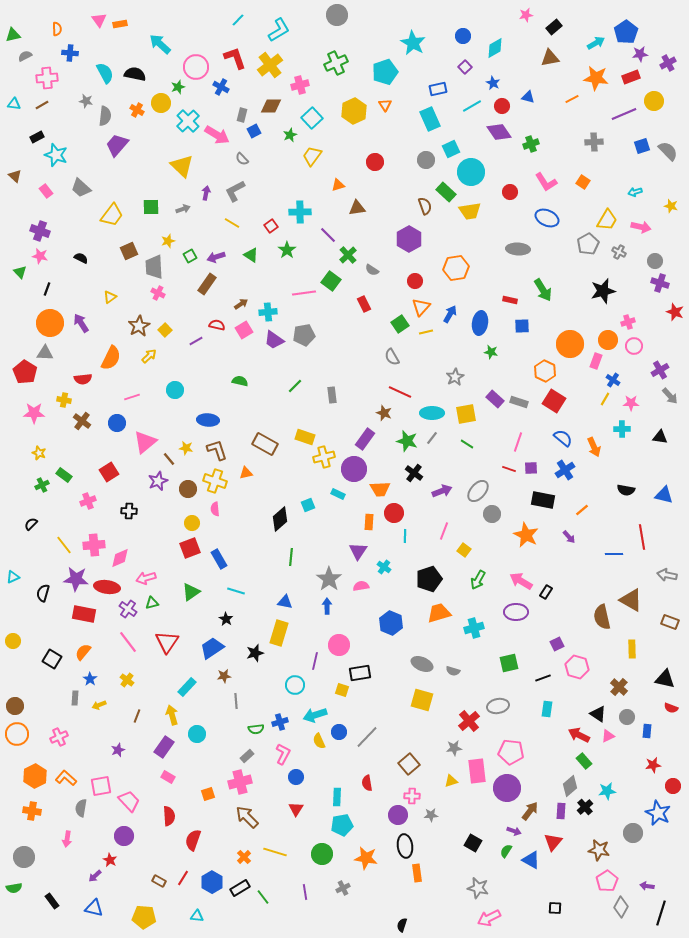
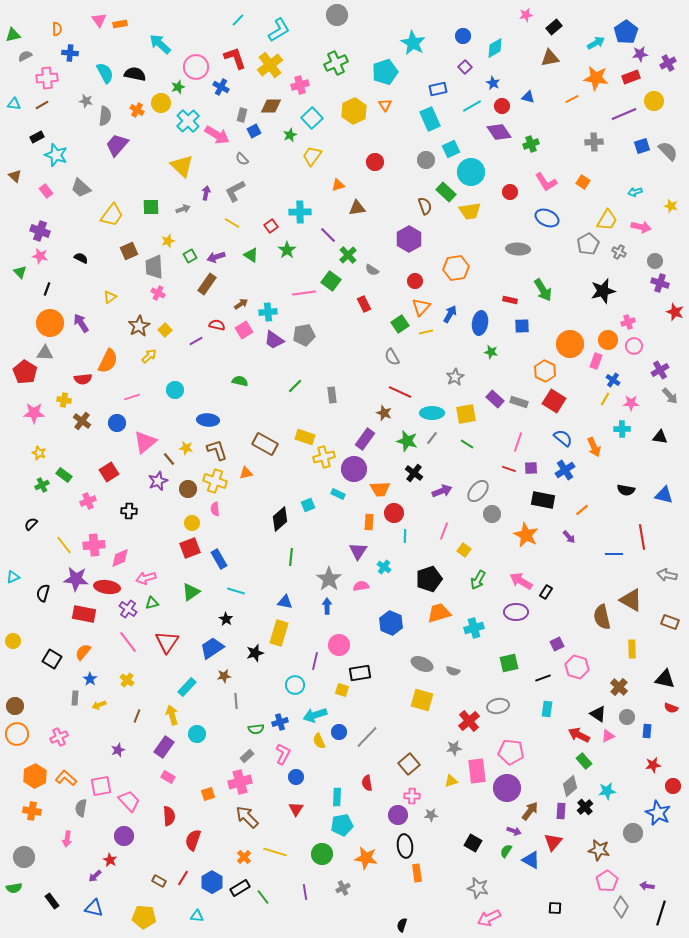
orange semicircle at (111, 358): moved 3 px left, 3 px down
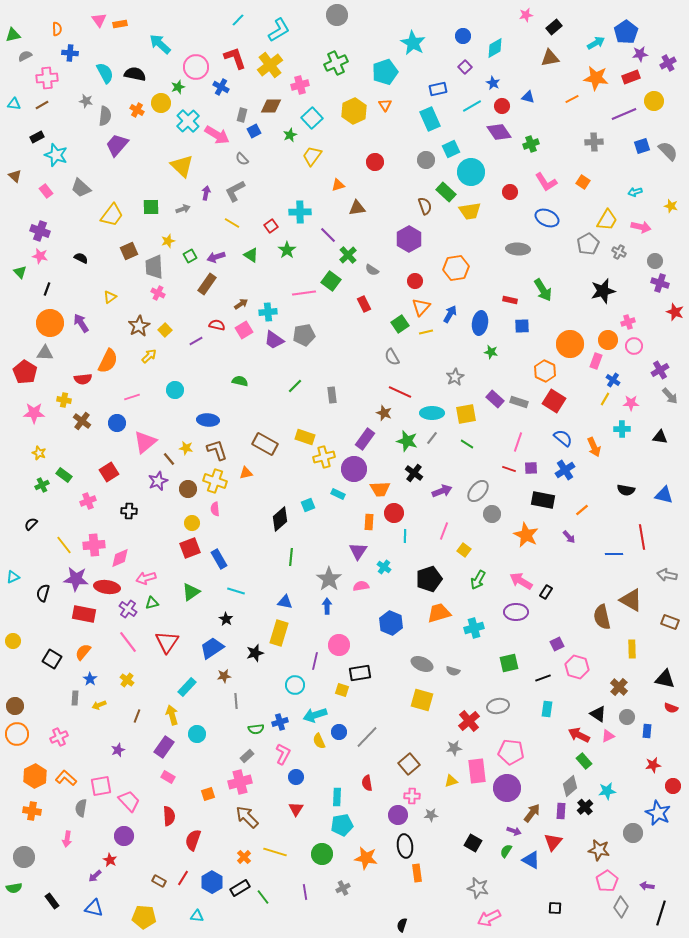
brown arrow at (530, 811): moved 2 px right, 2 px down
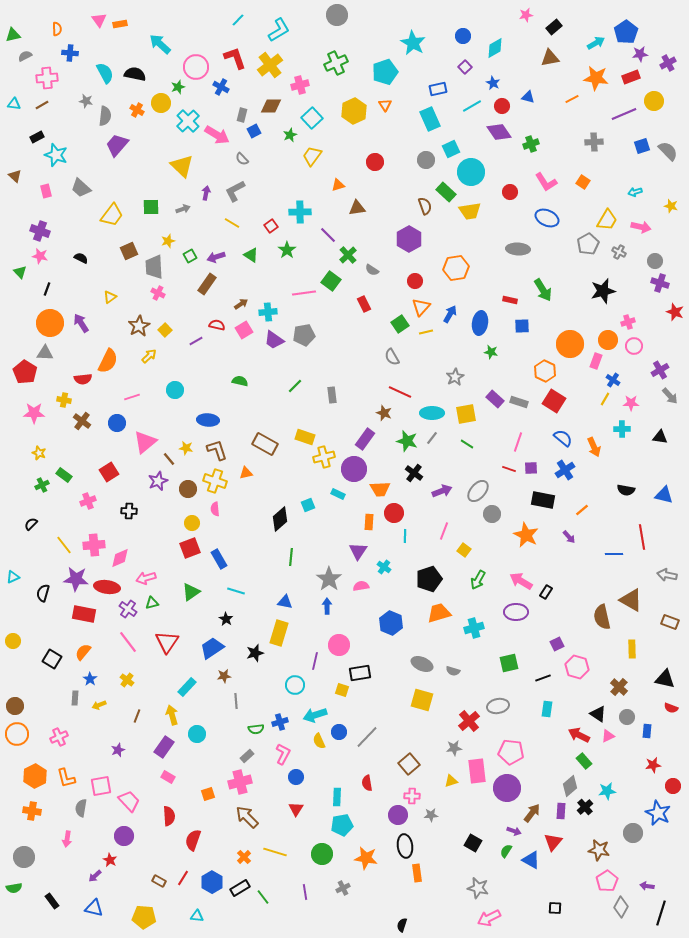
pink rectangle at (46, 191): rotated 24 degrees clockwise
orange L-shape at (66, 778): rotated 145 degrees counterclockwise
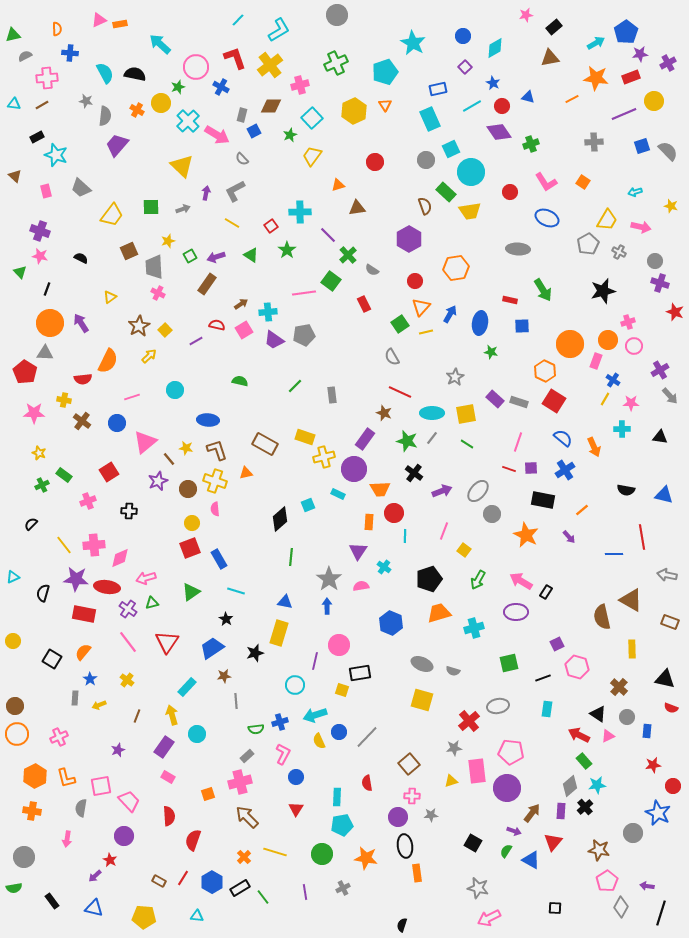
pink triangle at (99, 20): rotated 42 degrees clockwise
cyan star at (607, 791): moved 10 px left, 6 px up
purple circle at (398, 815): moved 2 px down
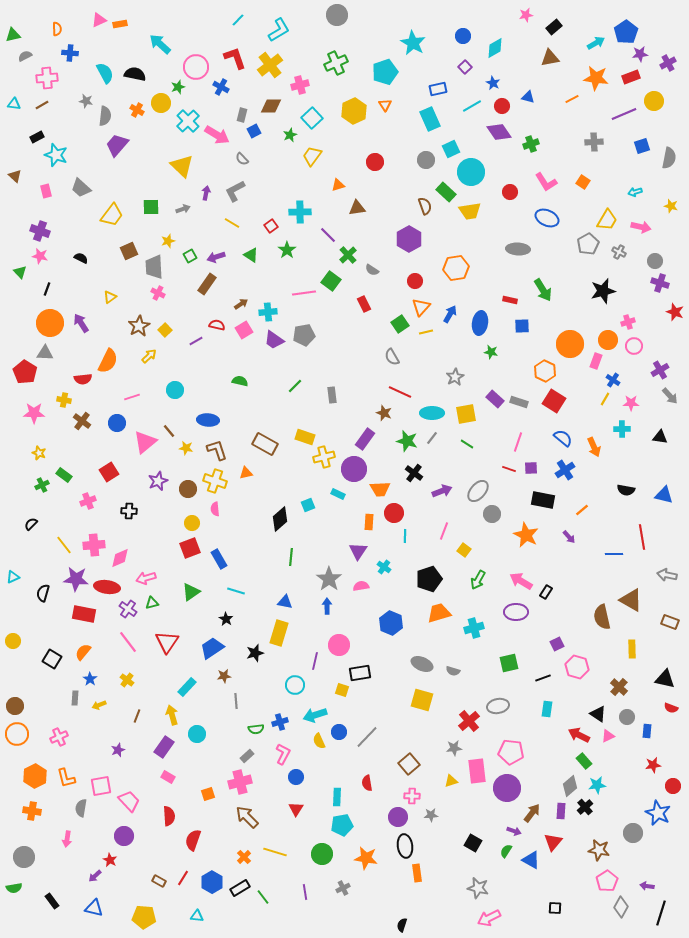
gray semicircle at (668, 151): moved 1 px right, 7 px down; rotated 55 degrees clockwise
brown line at (169, 459): moved 28 px up
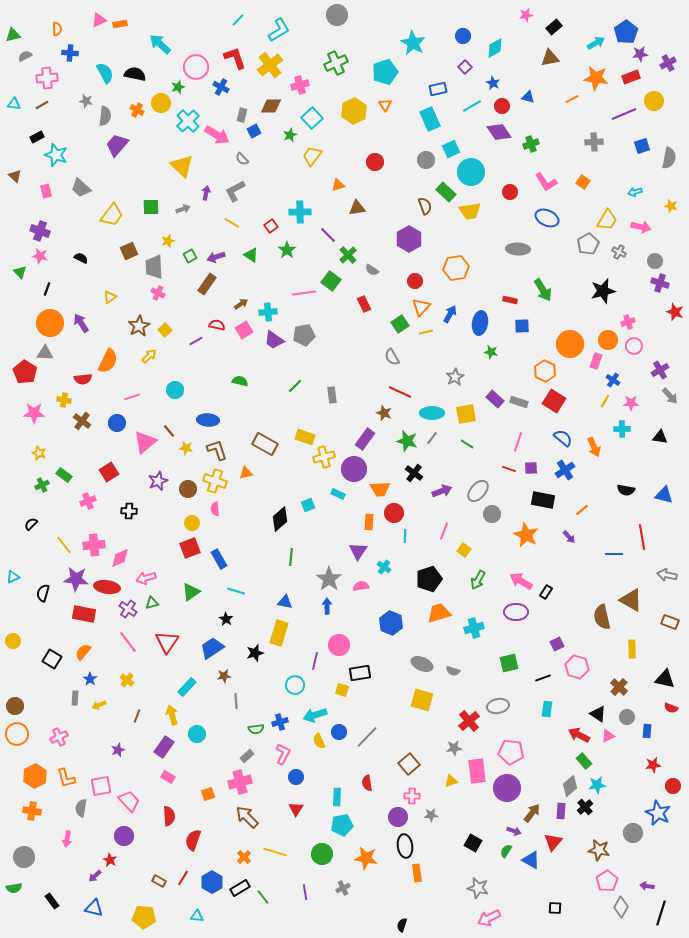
yellow line at (605, 399): moved 2 px down
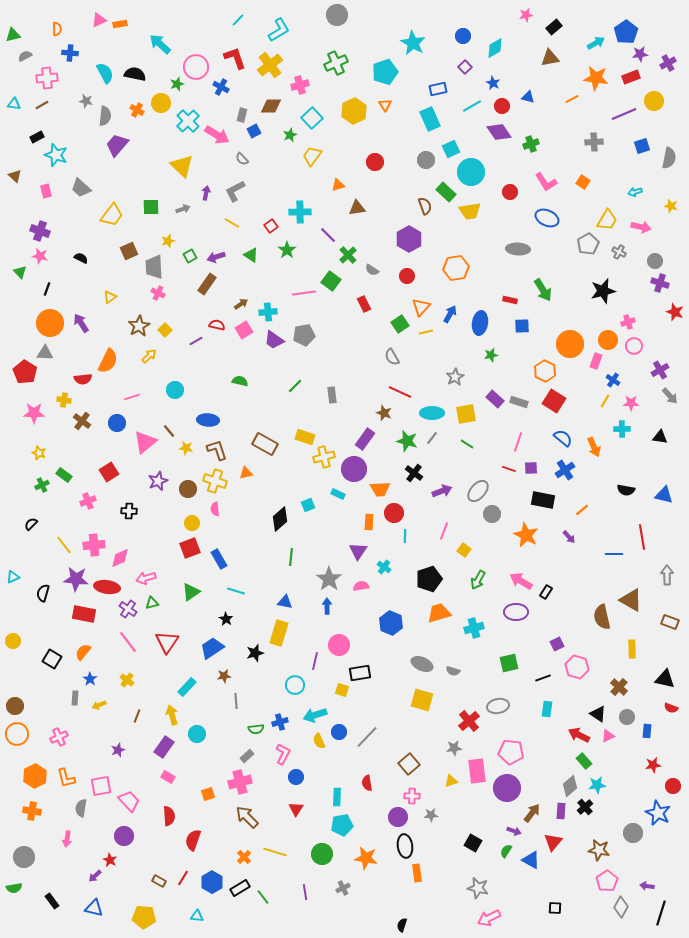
green star at (178, 87): moved 1 px left, 3 px up
red circle at (415, 281): moved 8 px left, 5 px up
green star at (491, 352): moved 3 px down; rotated 24 degrees counterclockwise
gray arrow at (667, 575): rotated 78 degrees clockwise
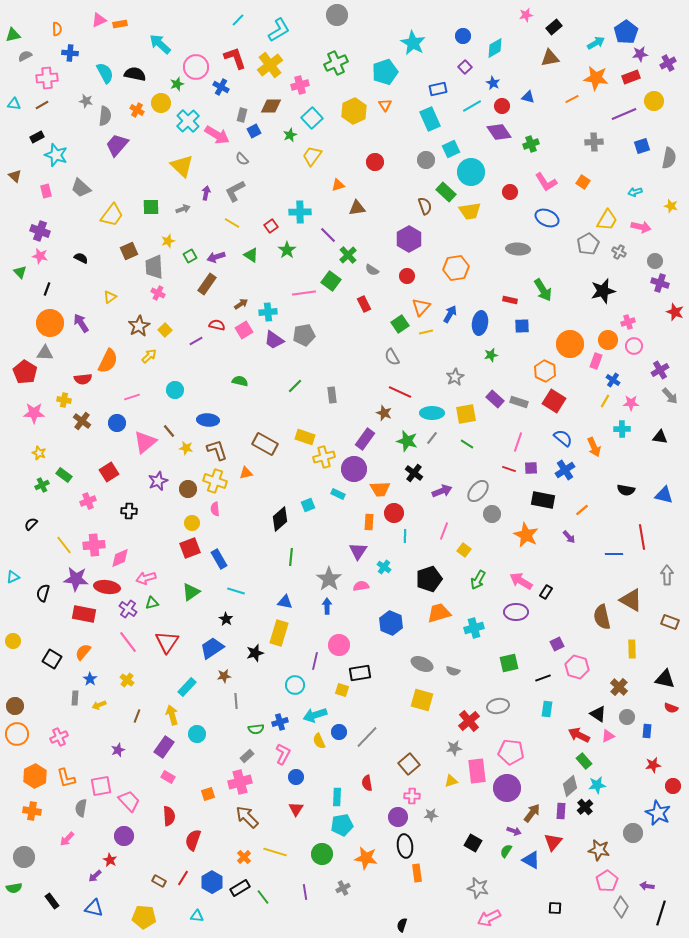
pink arrow at (67, 839): rotated 35 degrees clockwise
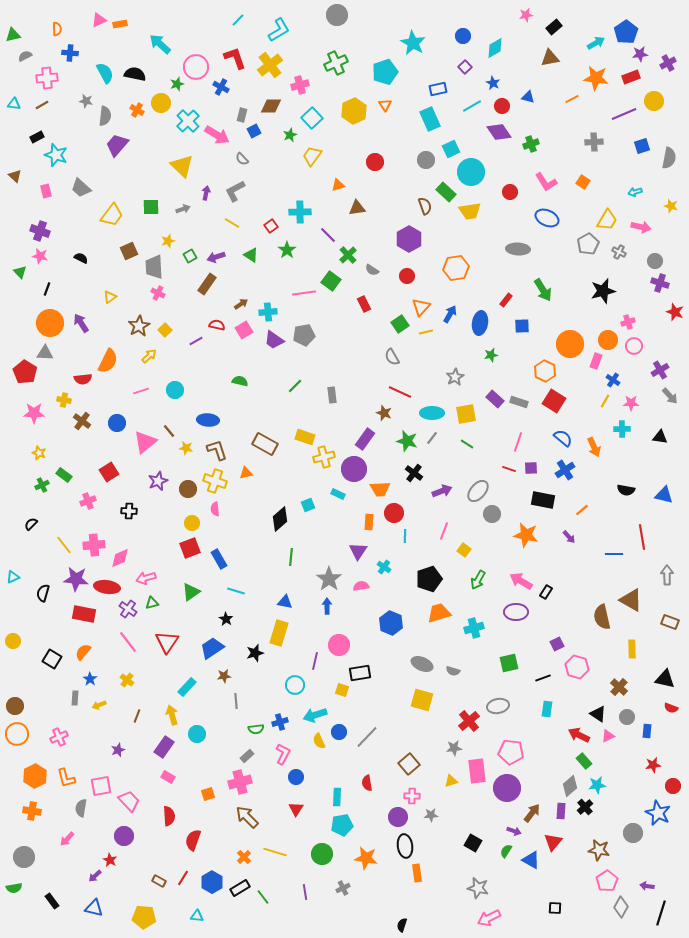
red rectangle at (510, 300): moved 4 px left; rotated 64 degrees counterclockwise
pink line at (132, 397): moved 9 px right, 6 px up
orange star at (526, 535): rotated 15 degrees counterclockwise
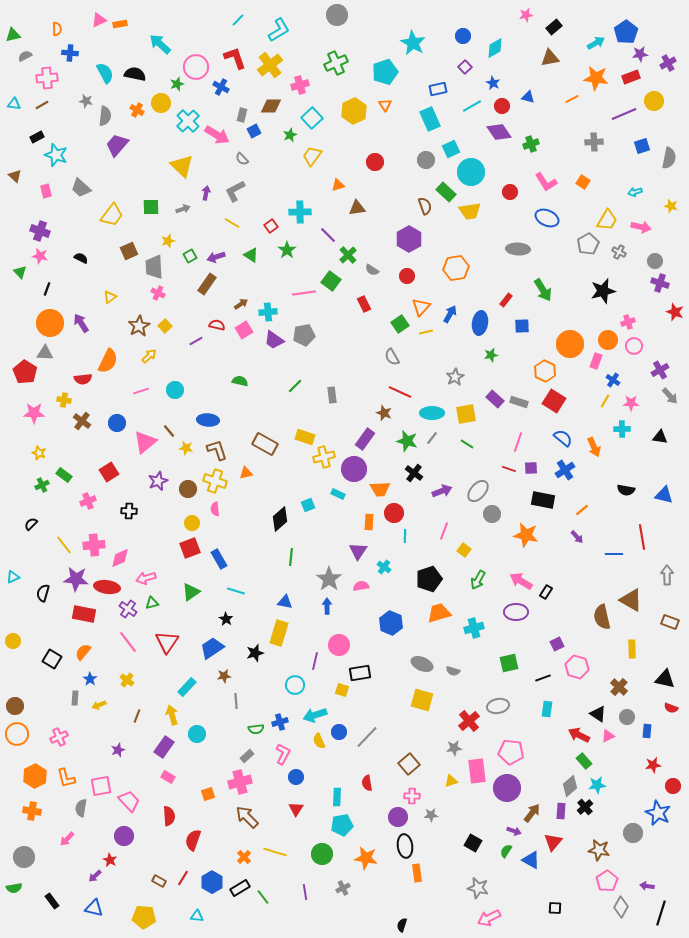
yellow square at (165, 330): moved 4 px up
purple arrow at (569, 537): moved 8 px right
